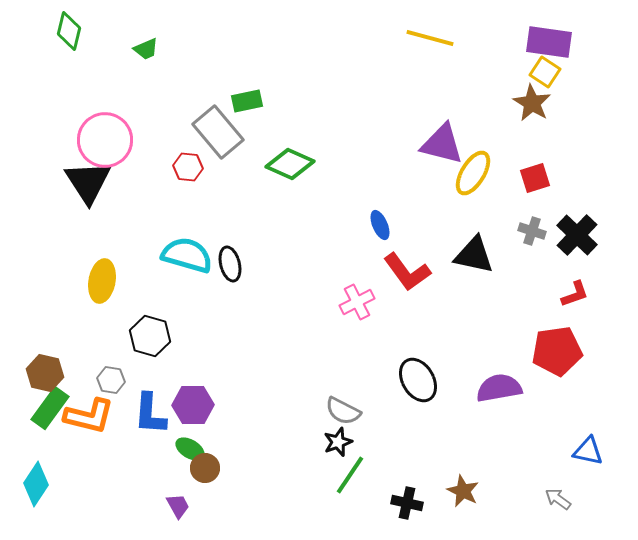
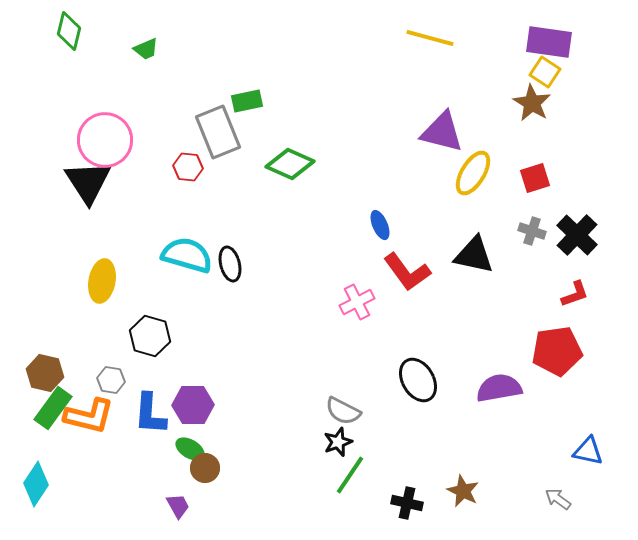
gray rectangle at (218, 132): rotated 18 degrees clockwise
purple triangle at (442, 144): moved 12 px up
green rectangle at (50, 408): moved 3 px right
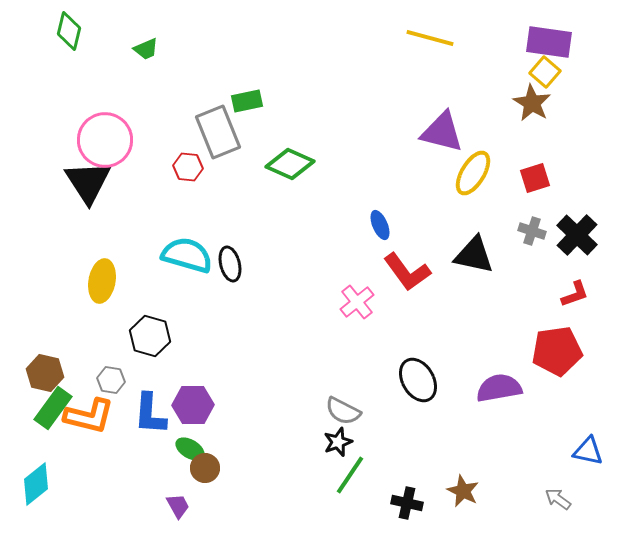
yellow square at (545, 72): rotated 8 degrees clockwise
pink cross at (357, 302): rotated 12 degrees counterclockwise
cyan diamond at (36, 484): rotated 18 degrees clockwise
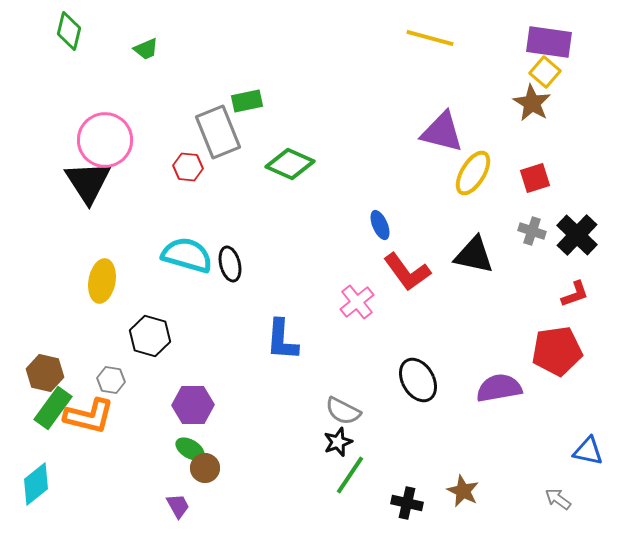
blue L-shape at (150, 414): moved 132 px right, 74 px up
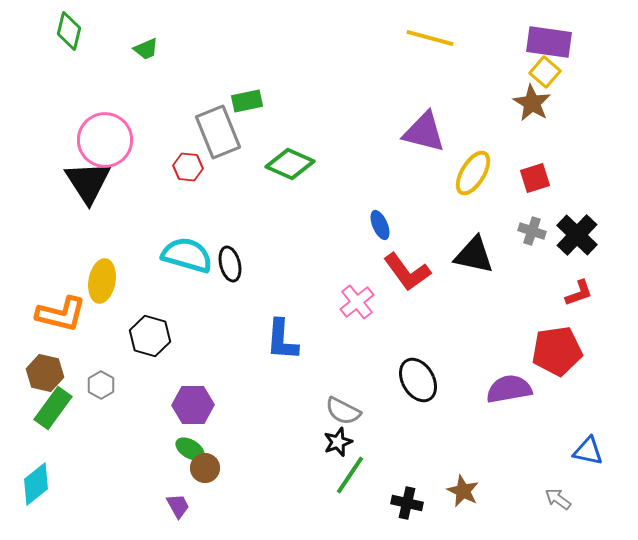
purple triangle at (442, 132): moved 18 px left
red L-shape at (575, 294): moved 4 px right, 1 px up
gray hexagon at (111, 380): moved 10 px left, 5 px down; rotated 20 degrees clockwise
purple semicircle at (499, 388): moved 10 px right, 1 px down
orange L-shape at (89, 416): moved 28 px left, 102 px up
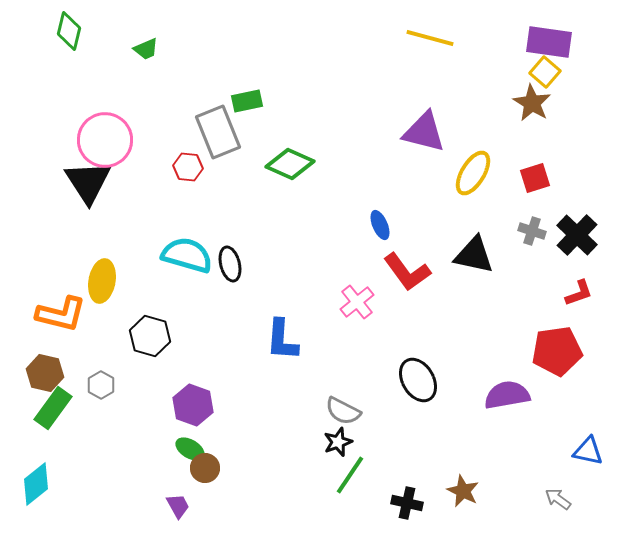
purple semicircle at (509, 389): moved 2 px left, 6 px down
purple hexagon at (193, 405): rotated 21 degrees clockwise
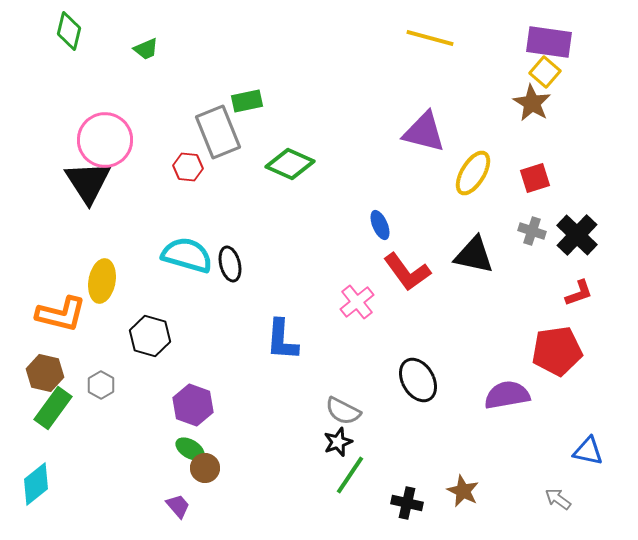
purple trapezoid at (178, 506): rotated 12 degrees counterclockwise
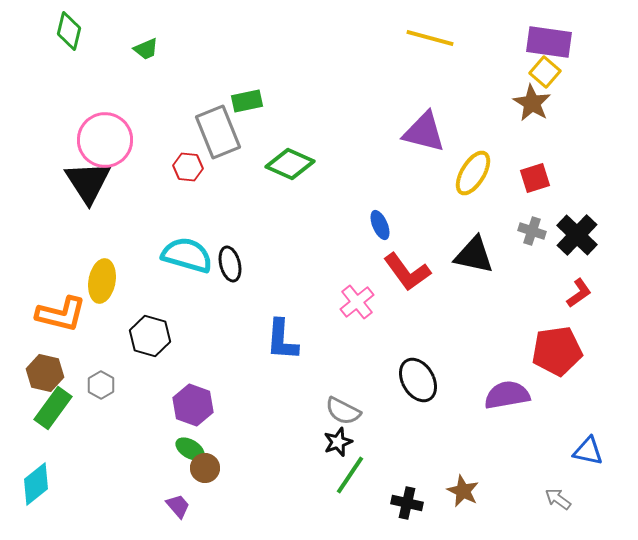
red L-shape at (579, 293): rotated 16 degrees counterclockwise
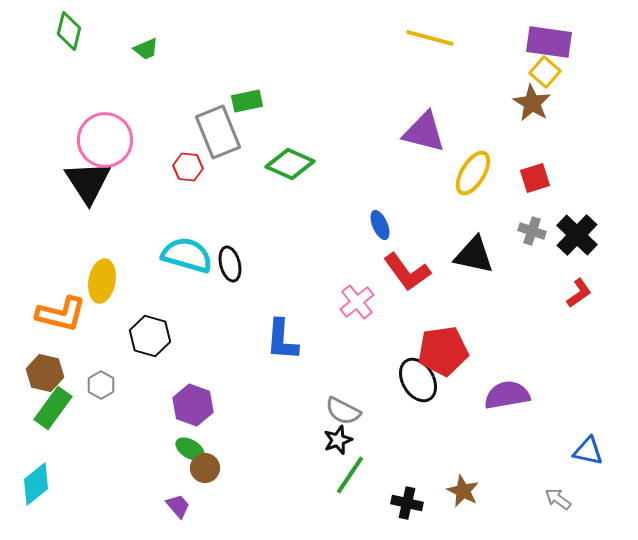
red pentagon at (557, 351): moved 114 px left
black star at (338, 442): moved 2 px up
